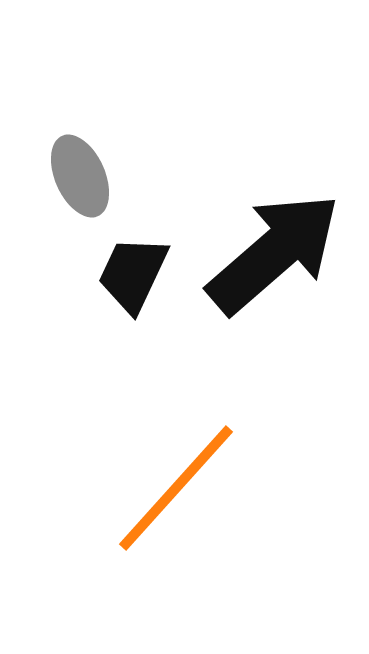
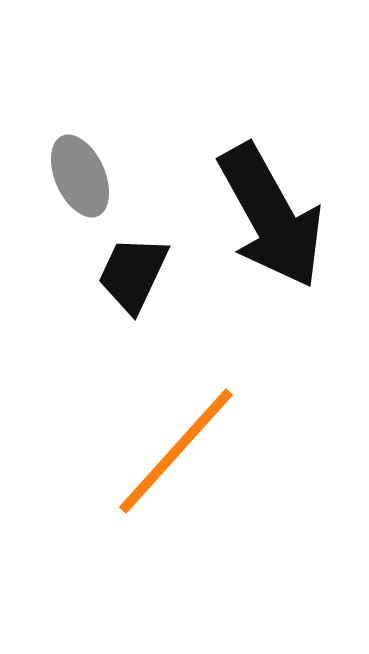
black arrow: moved 3 px left, 37 px up; rotated 102 degrees clockwise
orange line: moved 37 px up
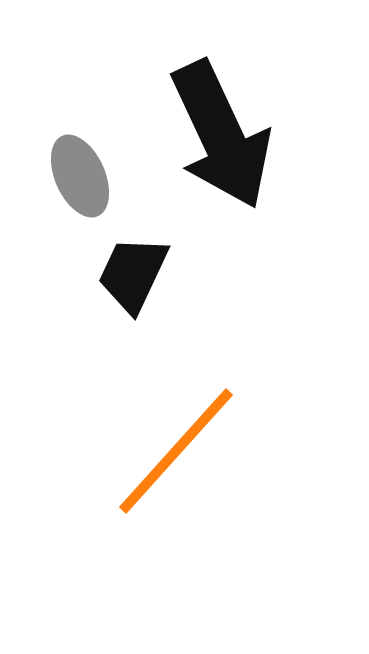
black arrow: moved 50 px left, 81 px up; rotated 4 degrees clockwise
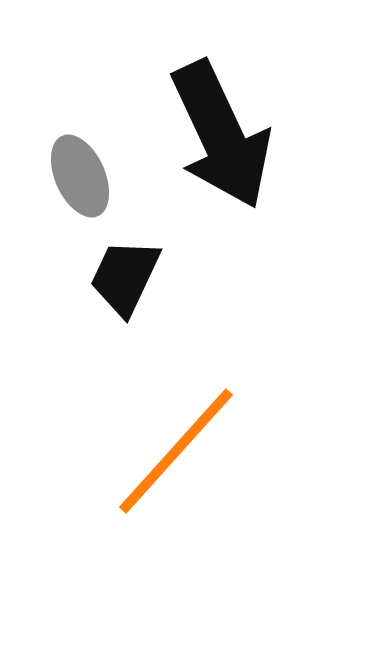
black trapezoid: moved 8 px left, 3 px down
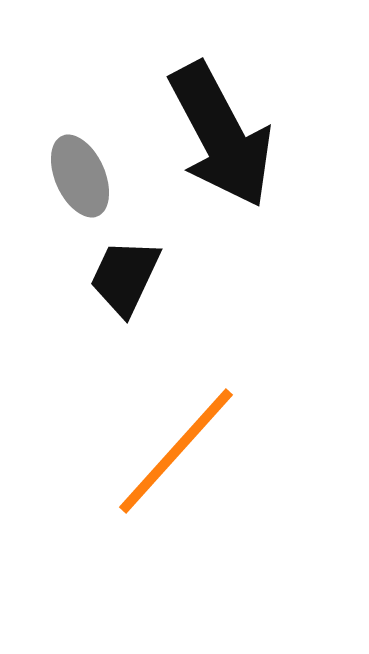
black arrow: rotated 3 degrees counterclockwise
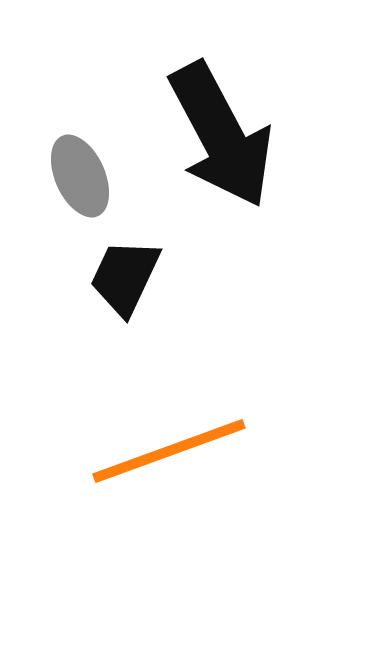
orange line: moved 7 px left; rotated 28 degrees clockwise
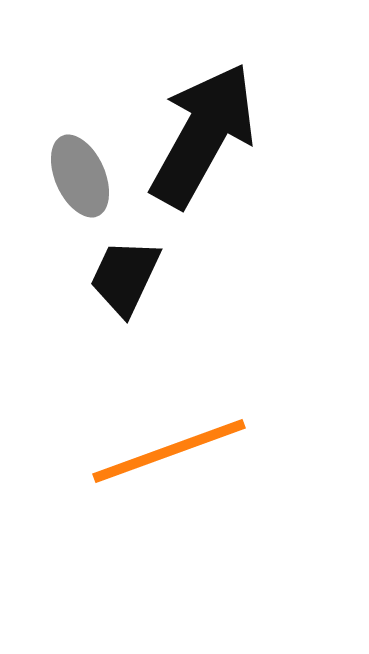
black arrow: moved 18 px left; rotated 123 degrees counterclockwise
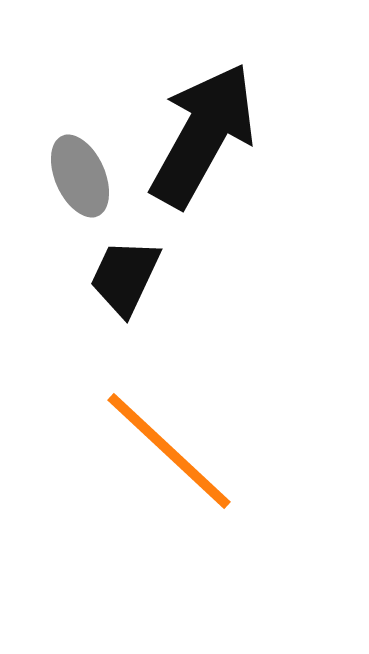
orange line: rotated 63 degrees clockwise
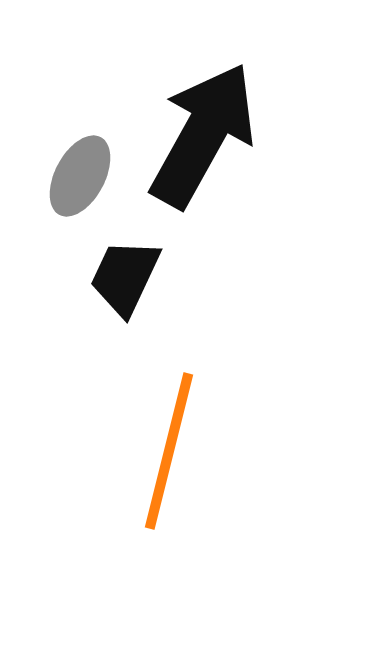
gray ellipse: rotated 52 degrees clockwise
orange line: rotated 61 degrees clockwise
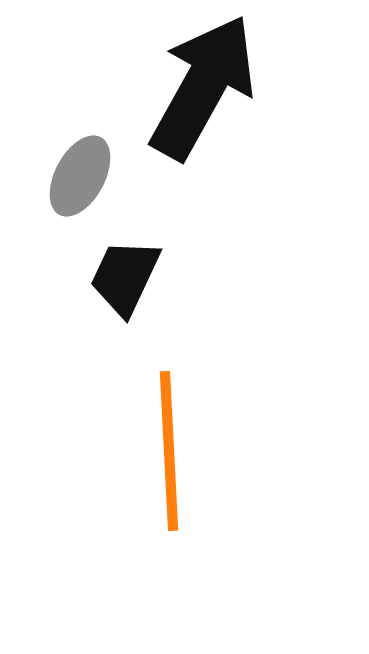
black arrow: moved 48 px up
orange line: rotated 17 degrees counterclockwise
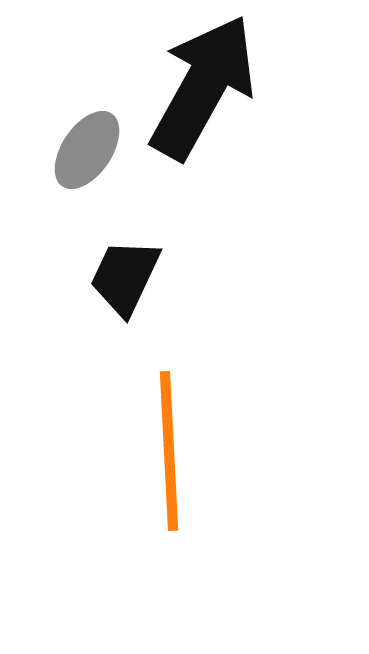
gray ellipse: moved 7 px right, 26 px up; rotated 6 degrees clockwise
